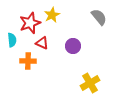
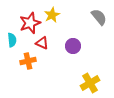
orange cross: rotated 14 degrees counterclockwise
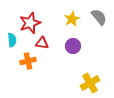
yellow star: moved 20 px right, 4 px down
red triangle: rotated 16 degrees counterclockwise
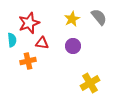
red star: moved 1 px left
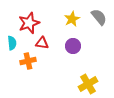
cyan semicircle: moved 3 px down
yellow cross: moved 2 px left, 1 px down
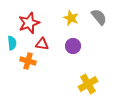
yellow star: moved 1 px left, 1 px up; rotated 21 degrees counterclockwise
red triangle: moved 1 px down
orange cross: rotated 28 degrees clockwise
